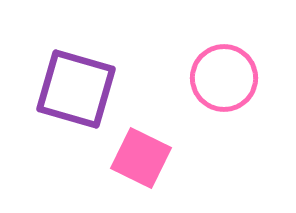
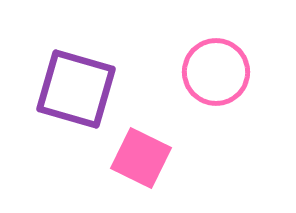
pink circle: moved 8 px left, 6 px up
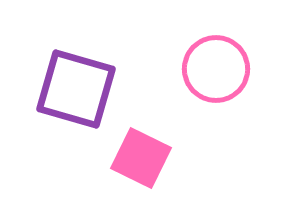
pink circle: moved 3 px up
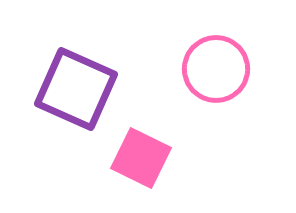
purple square: rotated 8 degrees clockwise
